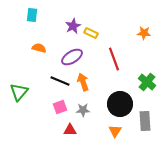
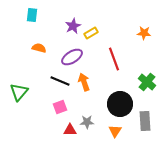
yellow rectangle: rotated 56 degrees counterclockwise
orange arrow: moved 1 px right
gray star: moved 4 px right, 12 px down
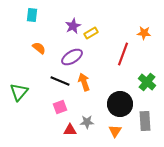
orange semicircle: rotated 24 degrees clockwise
red line: moved 9 px right, 5 px up; rotated 40 degrees clockwise
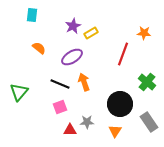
black line: moved 3 px down
gray rectangle: moved 4 px right, 1 px down; rotated 30 degrees counterclockwise
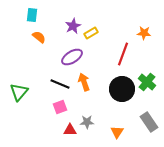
orange semicircle: moved 11 px up
black circle: moved 2 px right, 15 px up
orange triangle: moved 2 px right, 1 px down
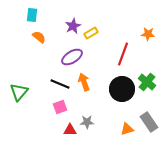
orange star: moved 4 px right, 1 px down
orange triangle: moved 10 px right, 3 px up; rotated 40 degrees clockwise
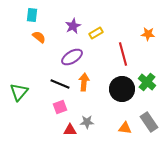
yellow rectangle: moved 5 px right
red line: rotated 35 degrees counterclockwise
orange arrow: rotated 24 degrees clockwise
orange triangle: moved 2 px left, 1 px up; rotated 24 degrees clockwise
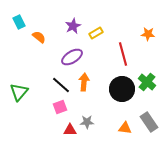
cyan rectangle: moved 13 px left, 7 px down; rotated 32 degrees counterclockwise
black line: moved 1 px right, 1 px down; rotated 18 degrees clockwise
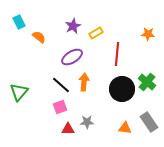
red line: moved 6 px left; rotated 20 degrees clockwise
red triangle: moved 2 px left, 1 px up
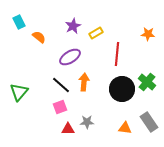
purple ellipse: moved 2 px left
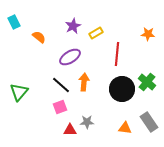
cyan rectangle: moved 5 px left
red triangle: moved 2 px right, 1 px down
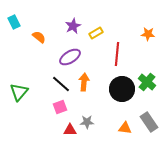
black line: moved 1 px up
